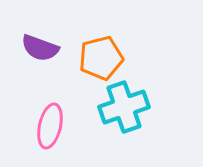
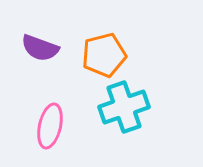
orange pentagon: moved 3 px right, 3 px up
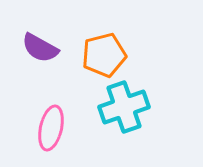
purple semicircle: rotated 9 degrees clockwise
pink ellipse: moved 1 px right, 2 px down
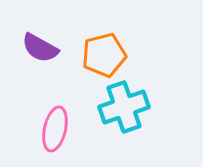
pink ellipse: moved 4 px right, 1 px down
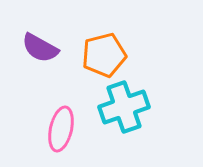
pink ellipse: moved 6 px right
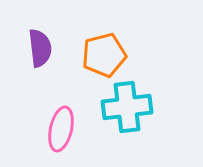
purple semicircle: rotated 126 degrees counterclockwise
cyan cross: moved 3 px right; rotated 12 degrees clockwise
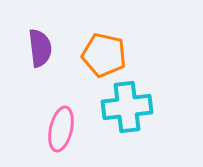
orange pentagon: rotated 27 degrees clockwise
